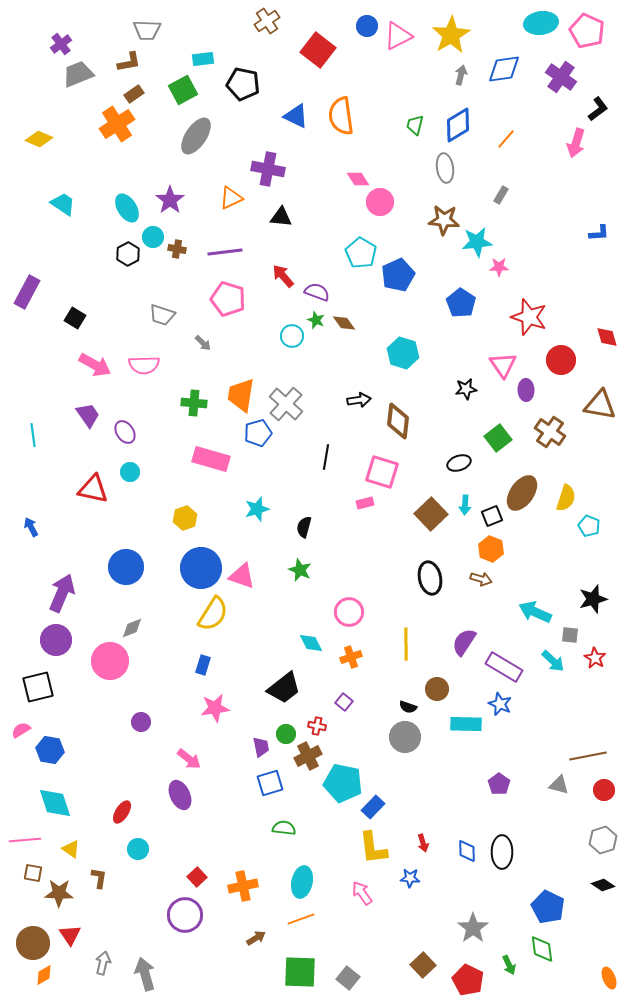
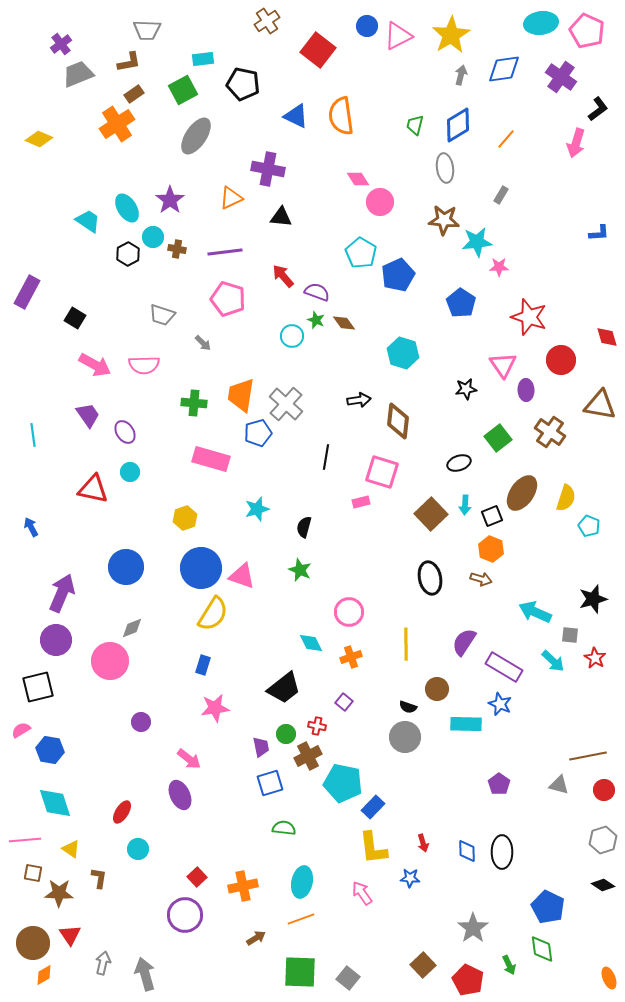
cyan trapezoid at (63, 204): moved 25 px right, 17 px down
pink rectangle at (365, 503): moved 4 px left, 1 px up
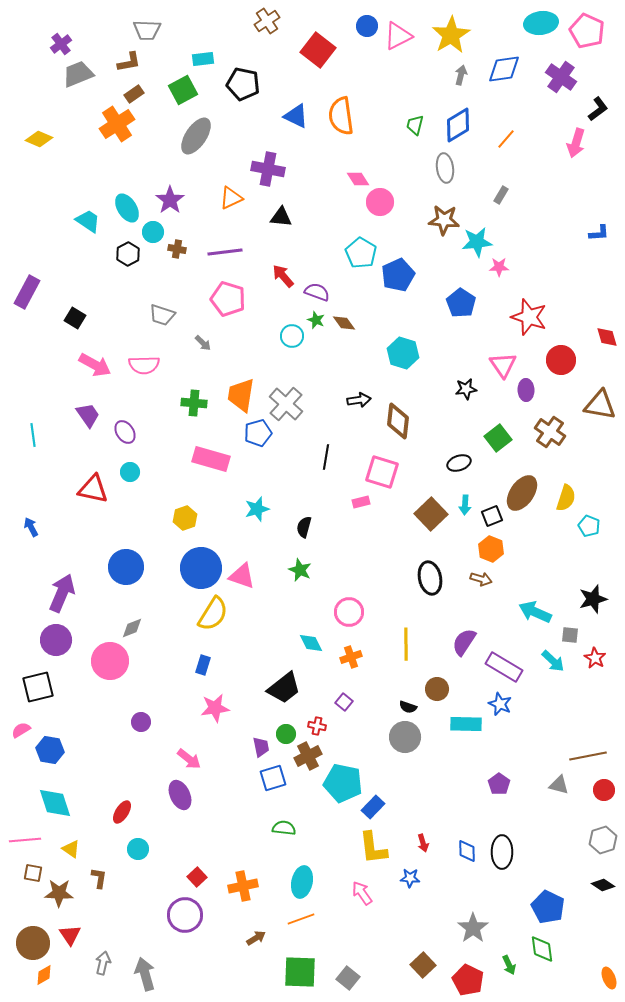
cyan circle at (153, 237): moved 5 px up
blue square at (270, 783): moved 3 px right, 5 px up
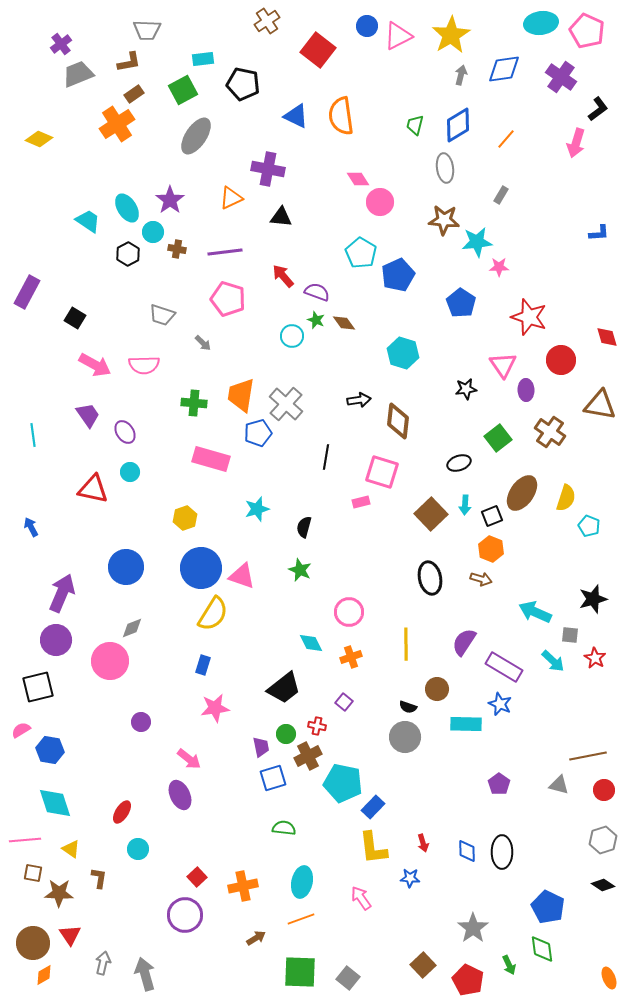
pink arrow at (362, 893): moved 1 px left, 5 px down
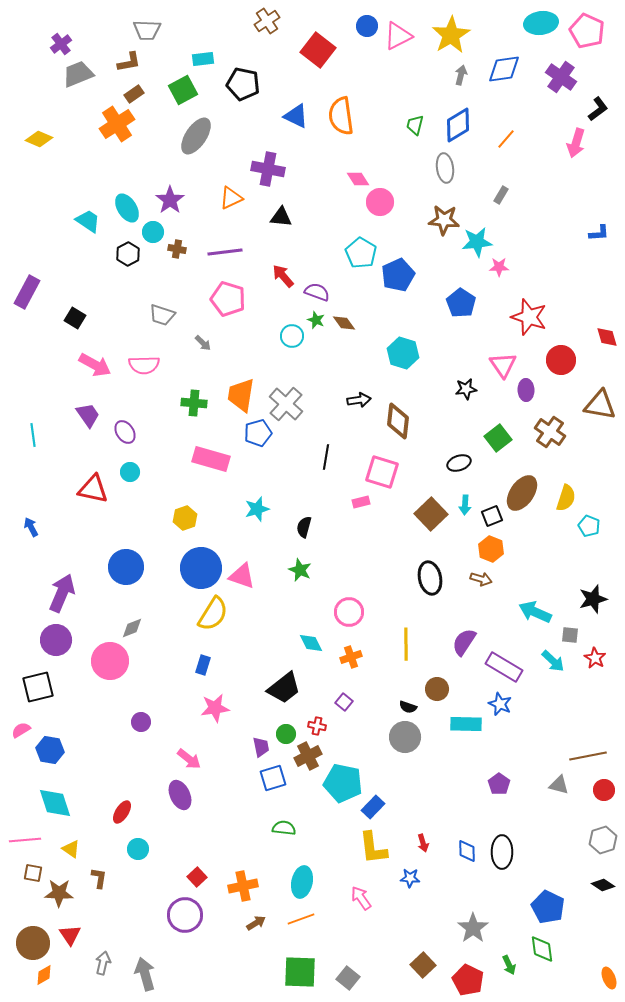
brown arrow at (256, 938): moved 15 px up
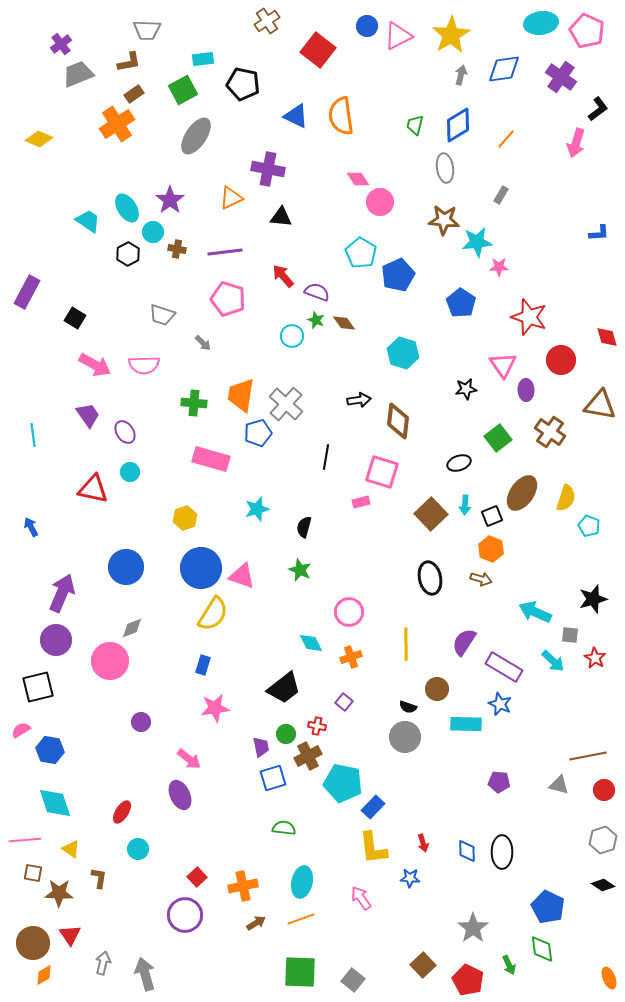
purple pentagon at (499, 784): moved 2 px up; rotated 30 degrees counterclockwise
gray square at (348, 978): moved 5 px right, 2 px down
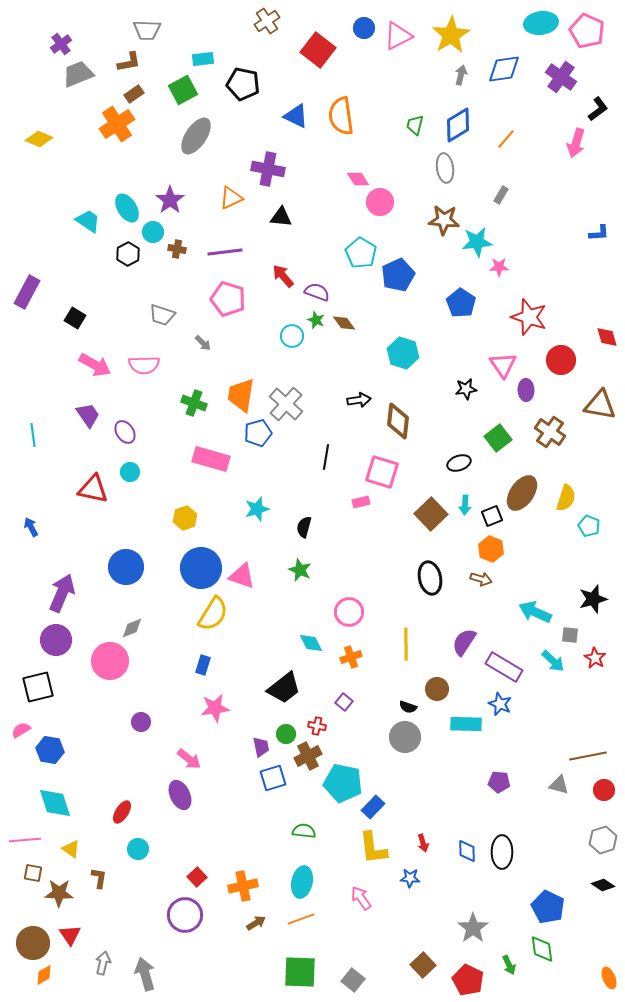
blue circle at (367, 26): moved 3 px left, 2 px down
green cross at (194, 403): rotated 15 degrees clockwise
green semicircle at (284, 828): moved 20 px right, 3 px down
